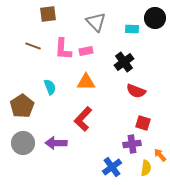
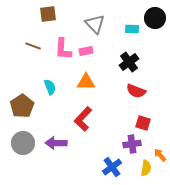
gray triangle: moved 1 px left, 2 px down
black cross: moved 5 px right
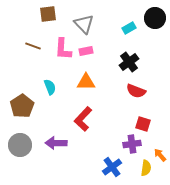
gray triangle: moved 11 px left
cyan rectangle: moved 3 px left, 1 px up; rotated 32 degrees counterclockwise
red square: moved 1 px down
gray circle: moved 3 px left, 2 px down
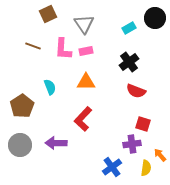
brown square: rotated 18 degrees counterclockwise
gray triangle: rotated 10 degrees clockwise
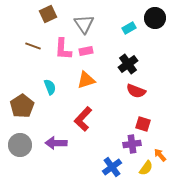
black cross: moved 1 px left, 2 px down
orange triangle: moved 2 px up; rotated 18 degrees counterclockwise
yellow semicircle: rotated 28 degrees clockwise
